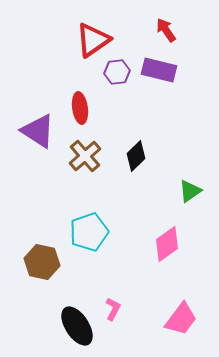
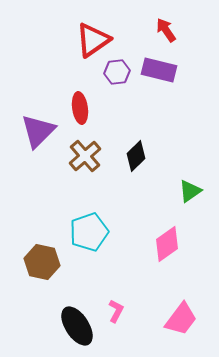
purple triangle: rotated 42 degrees clockwise
pink L-shape: moved 3 px right, 2 px down
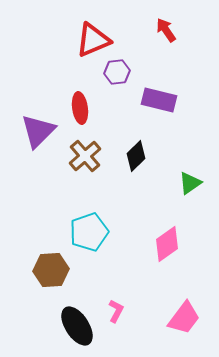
red triangle: rotated 12 degrees clockwise
purple rectangle: moved 30 px down
green triangle: moved 8 px up
brown hexagon: moved 9 px right, 8 px down; rotated 16 degrees counterclockwise
pink trapezoid: moved 3 px right, 1 px up
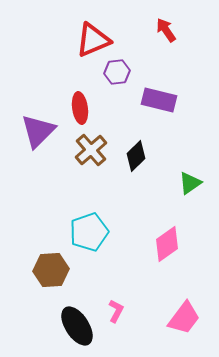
brown cross: moved 6 px right, 6 px up
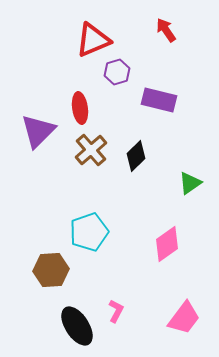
purple hexagon: rotated 10 degrees counterclockwise
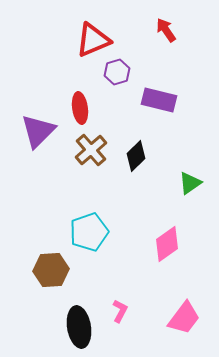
pink L-shape: moved 4 px right
black ellipse: moved 2 px right, 1 px down; rotated 24 degrees clockwise
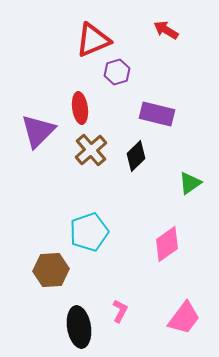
red arrow: rotated 25 degrees counterclockwise
purple rectangle: moved 2 px left, 14 px down
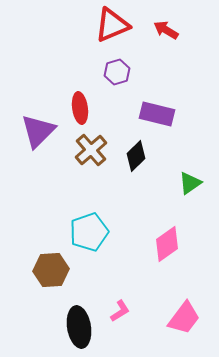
red triangle: moved 19 px right, 15 px up
pink L-shape: rotated 30 degrees clockwise
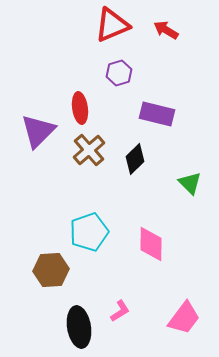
purple hexagon: moved 2 px right, 1 px down
brown cross: moved 2 px left
black diamond: moved 1 px left, 3 px down
green triangle: rotated 40 degrees counterclockwise
pink diamond: moved 16 px left; rotated 54 degrees counterclockwise
